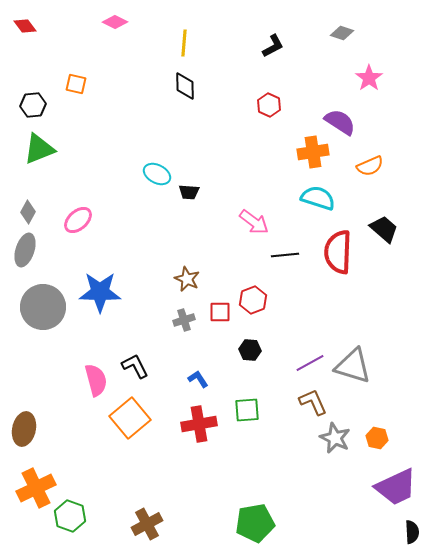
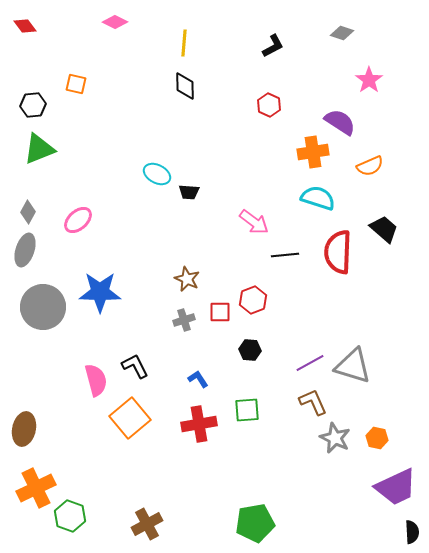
pink star at (369, 78): moved 2 px down
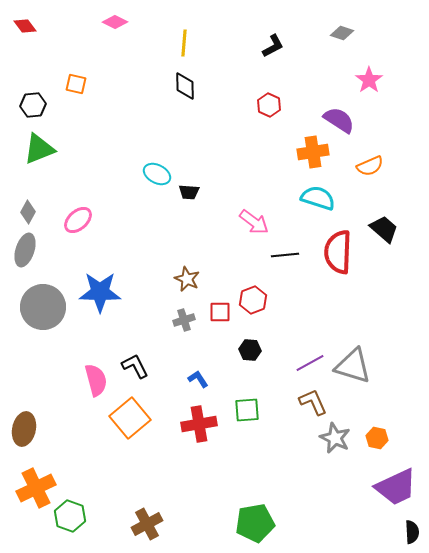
purple semicircle at (340, 122): moved 1 px left, 2 px up
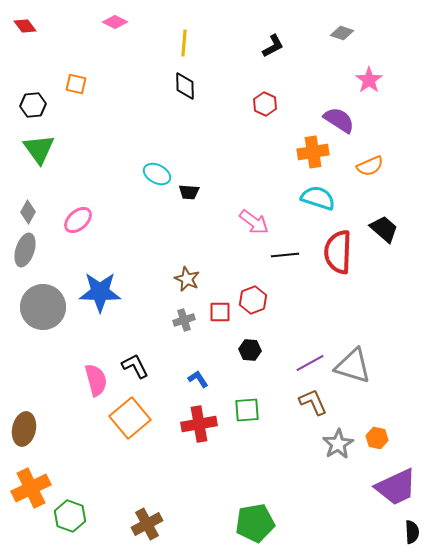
red hexagon at (269, 105): moved 4 px left, 1 px up
green triangle at (39, 149): rotated 44 degrees counterclockwise
gray star at (335, 438): moved 3 px right, 6 px down; rotated 16 degrees clockwise
orange cross at (36, 488): moved 5 px left
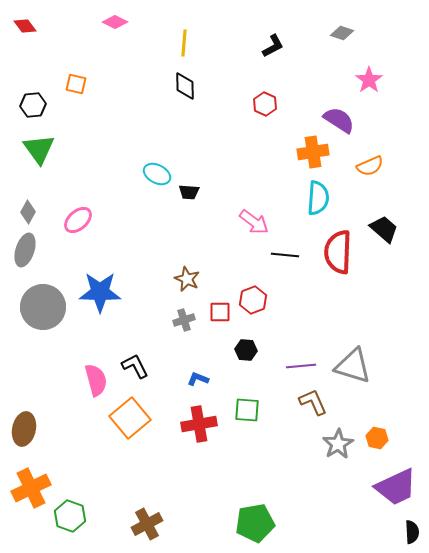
cyan semicircle at (318, 198): rotated 76 degrees clockwise
black line at (285, 255): rotated 12 degrees clockwise
black hexagon at (250, 350): moved 4 px left
purple line at (310, 363): moved 9 px left, 3 px down; rotated 24 degrees clockwise
blue L-shape at (198, 379): rotated 35 degrees counterclockwise
green square at (247, 410): rotated 8 degrees clockwise
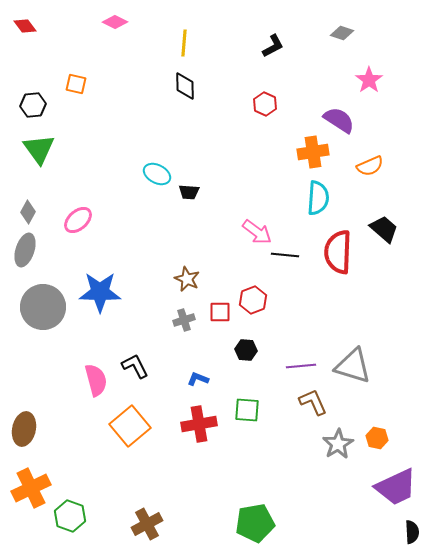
pink arrow at (254, 222): moved 3 px right, 10 px down
orange square at (130, 418): moved 8 px down
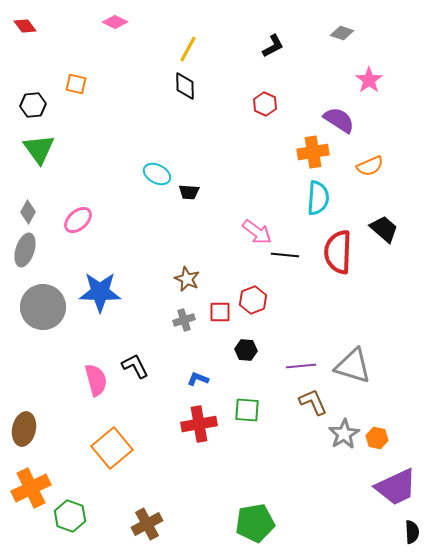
yellow line at (184, 43): moved 4 px right, 6 px down; rotated 24 degrees clockwise
orange square at (130, 426): moved 18 px left, 22 px down
gray star at (338, 444): moved 6 px right, 10 px up
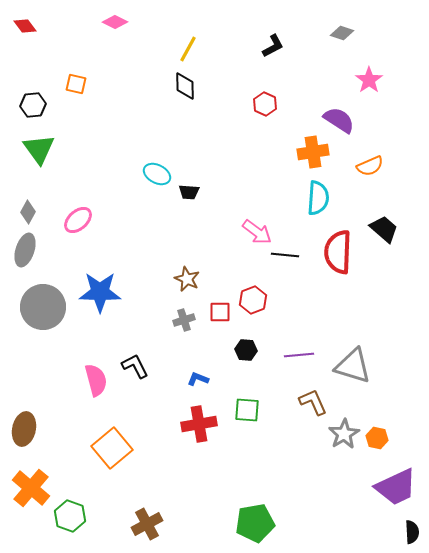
purple line at (301, 366): moved 2 px left, 11 px up
orange cross at (31, 488): rotated 24 degrees counterclockwise
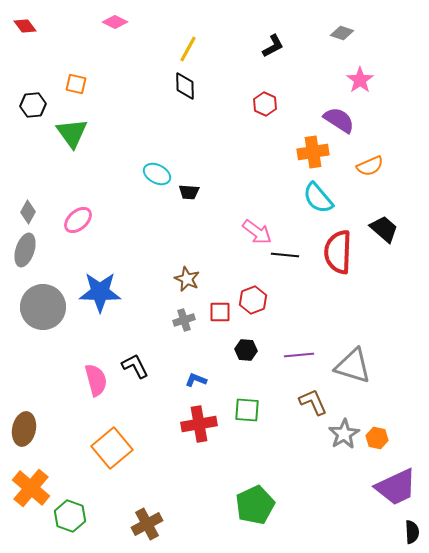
pink star at (369, 80): moved 9 px left
green triangle at (39, 149): moved 33 px right, 16 px up
cyan semicircle at (318, 198): rotated 136 degrees clockwise
blue L-shape at (198, 379): moved 2 px left, 1 px down
green pentagon at (255, 523): moved 18 px up; rotated 15 degrees counterclockwise
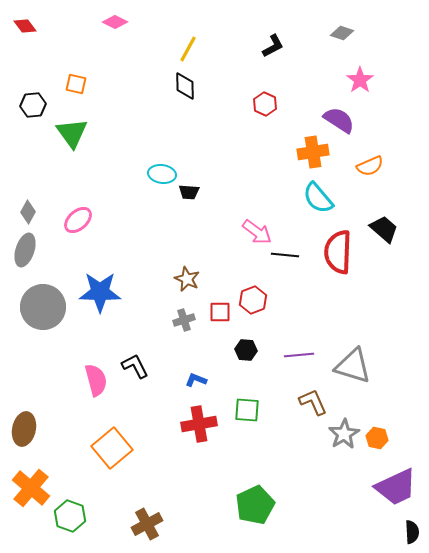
cyan ellipse at (157, 174): moved 5 px right; rotated 20 degrees counterclockwise
